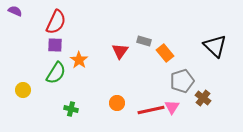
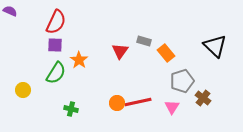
purple semicircle: moved 5 px left
orange rectangle: moved 1 px right
red line: moved 13 px left, 8 px up
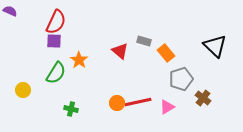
purple square: moved 1 px left, 4 px up
red triangle: rotated 24 degrees counterclockwise
gray pentagon: moved 1 px left, 2 px up
pink triangle: moved 5 px left; rotated 28 degrees clockwise
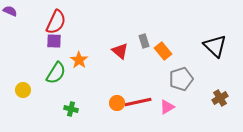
gray rectangle: rotated 56 degrees clockwise
orange rectangle: moved 3 px left, 2 px up
brown cross: moved 17 px right; rotated 21 degrees clockwise
